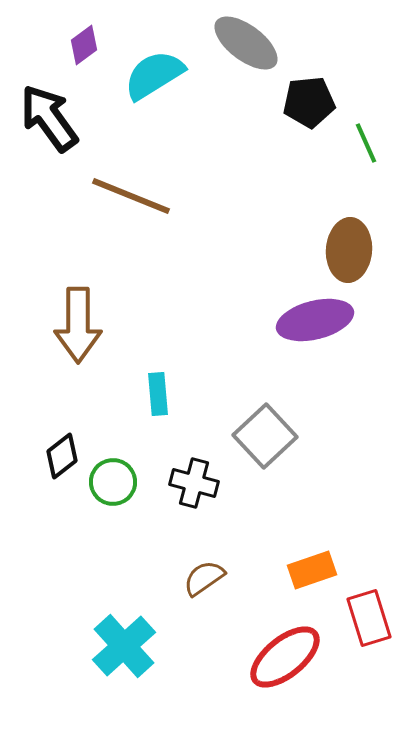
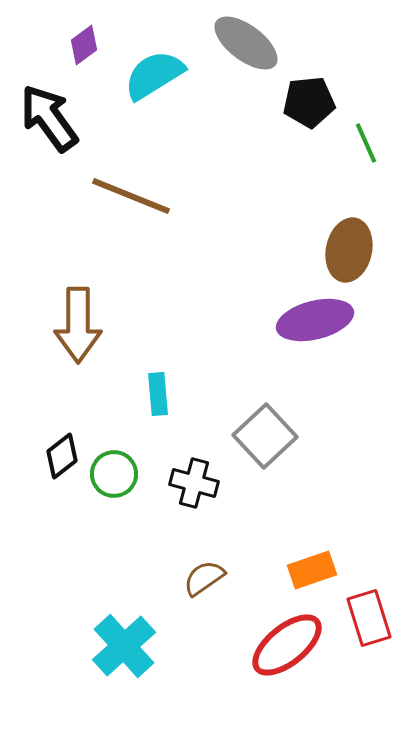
brown ellipse: rotated 8 degrees clockwise
green circle: moved 1 px right, 8 px up
red ellipse: moved 2 px right, 12 px up
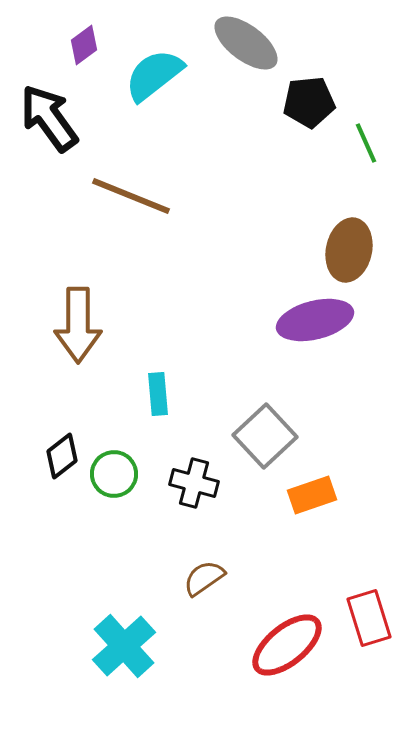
cyan semicircle: rotated 6 degrees counterclockwise
orange rectangle: moved 75 px up
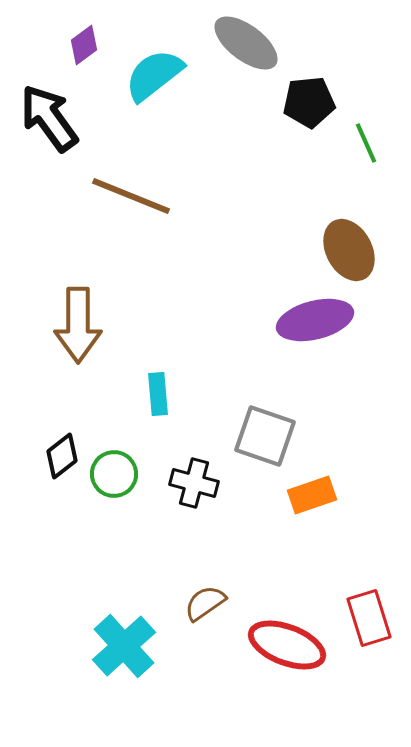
brown ellipse: rotated 40 degrees counterclockwise
gray square: rotated 28 degrees counterclockwise
brown semicircle: moved 1 px right, 25 px down
red ellipse: rotated 60 degrees clockwise
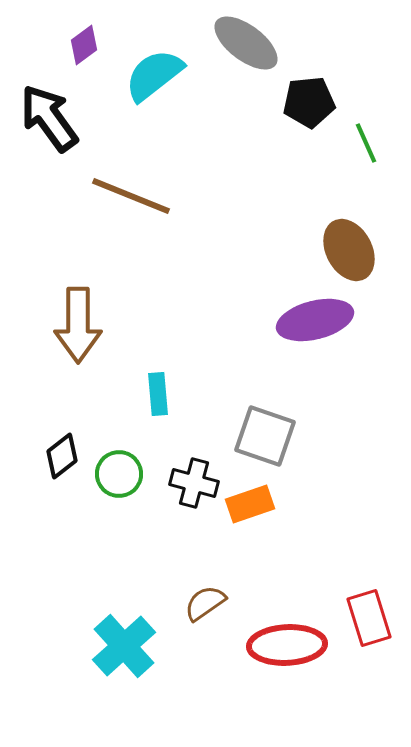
green circle: moved 5 px right
orange rectangle: moved 62 px left, 9 px down
red ellipse: rotated 24 degrees counterclockwise
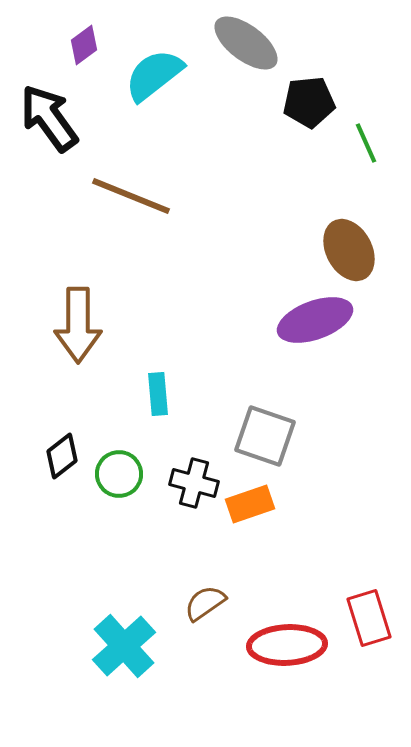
purple ellipse: rotated 6 degrees counterclockwise
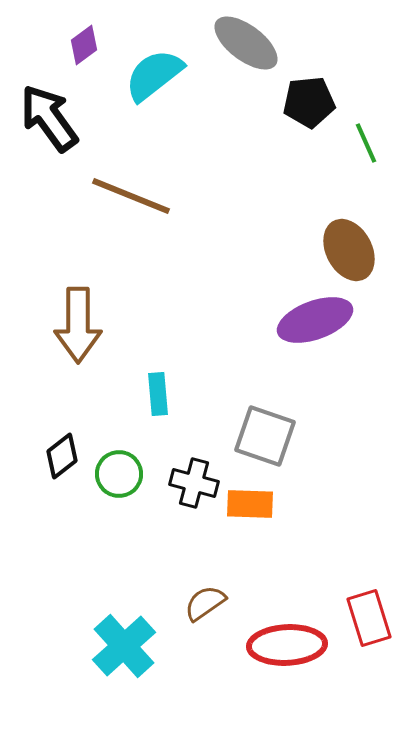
orange rectangle: rotated 21 degrees clockwise
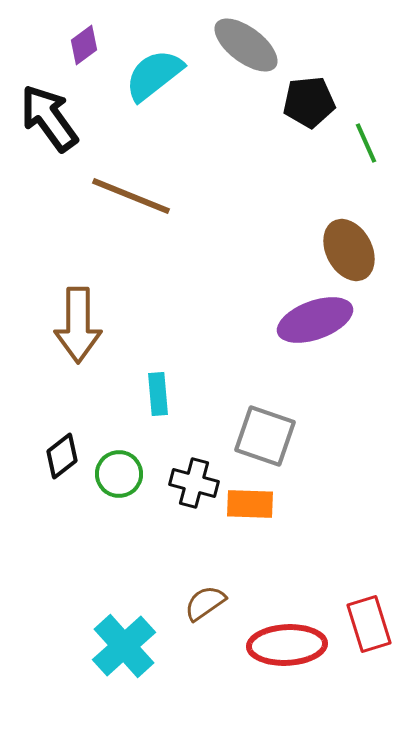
gray ellipse: moved 2 px down
red rectangle: moved 6 px down
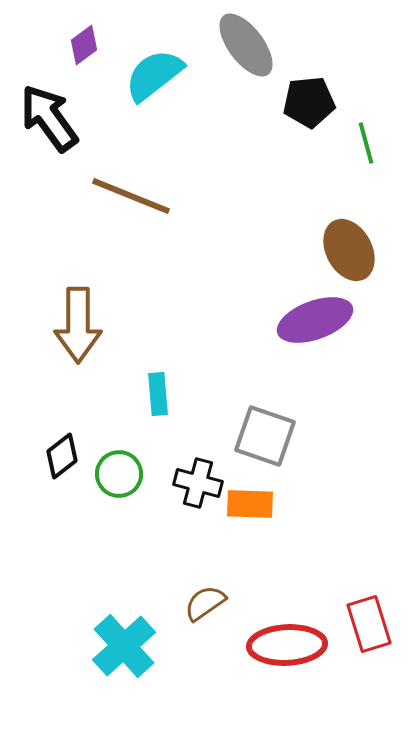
gray ellipse: rotated 16 degrees clockwise
green line: rotated 9 degrees clockwise
black cross: moved 4 px right
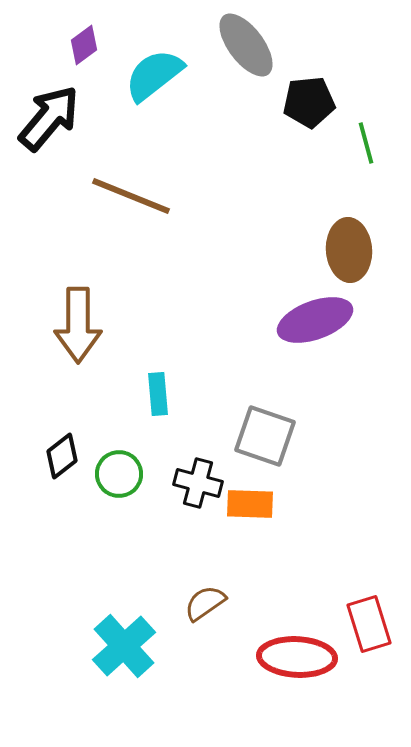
black arrow: rotated 76 degrees clockwise
brown ellipse: rotated 24 degrees clockwise
red ellipse: moved 10 px right, 12 px down; rotated 6 degrees clockwise
